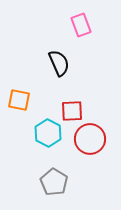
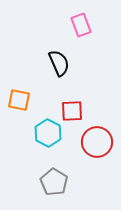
red circle: moved 7 px right, 3 px down
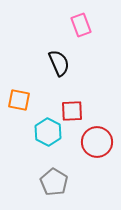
cyan hexagon: moved 1 px up
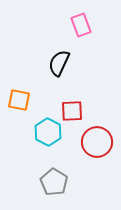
black semicircle: rotated 132 degrees counterclockwise
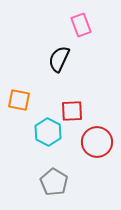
black semicircle: moved 4 px up
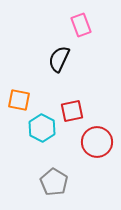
red square: rotated 10 degrees counterclockwise
cyan hexagon: moved 6 px left, 4 px up
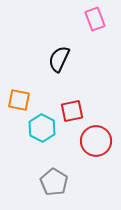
pink rectangle: moved 14 px right, 6 px up
red circle: moved 1 px left, 1 px up
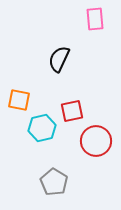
pink rectangle: rotated 15 degrees clockwise
cyan hexagon: rotated 20 degrees clockwise
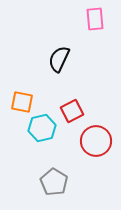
orange square: moved 3 px right, 2 px down
red square: rotated 15 degrees counterclockwise
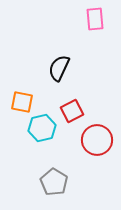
black semicircle: moved 9 px down
red circle: moved 1 px right, 1 px up
